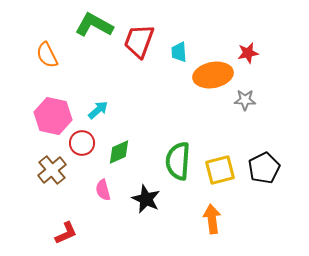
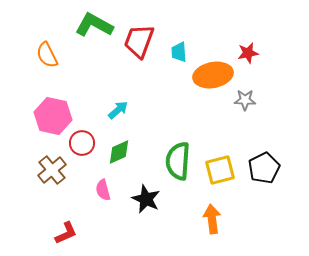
cyan arrow: moved 20 px right
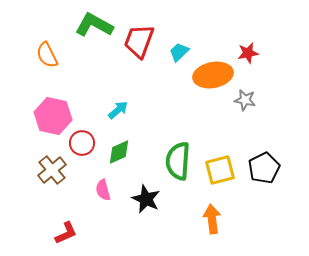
cyan trapezoid: rotated 50 degrees clockwise
gray star: rotated 10 degrees clockwise
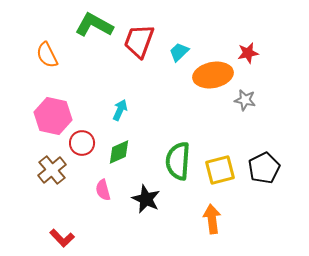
cyan arrow: moved 2 px right; rotated 25 degrees counterclockwise
red L-shape: moved 4 px left, 5 px down; rotated 70 degrees clockwise
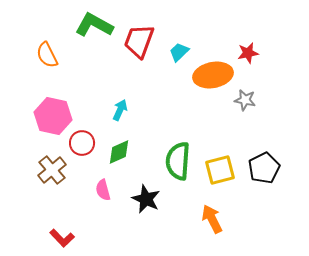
orange arrow: rotated 20 degrees counterclockwise
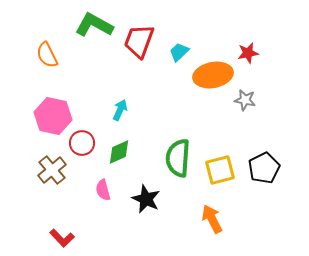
green semicircle: moved 3 px up
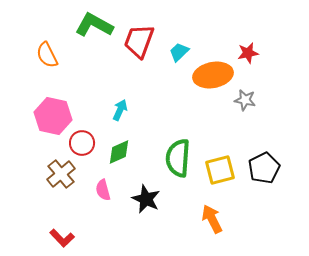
brown cross: moved 9 px right, 4 px down
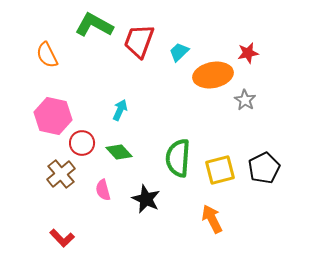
gray star: rotated 20 degrees clockwise
green diamond: rotated 72 degrees clockwise
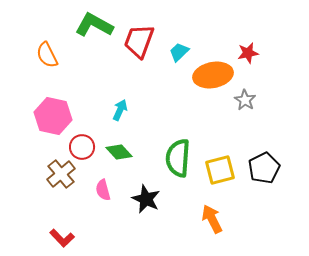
red circle: moved 4 px down
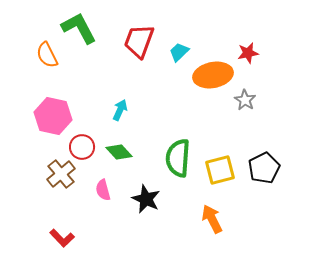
green L-shape: moved 15 px left, 3 px down; rotated 33 degrees clockwise
